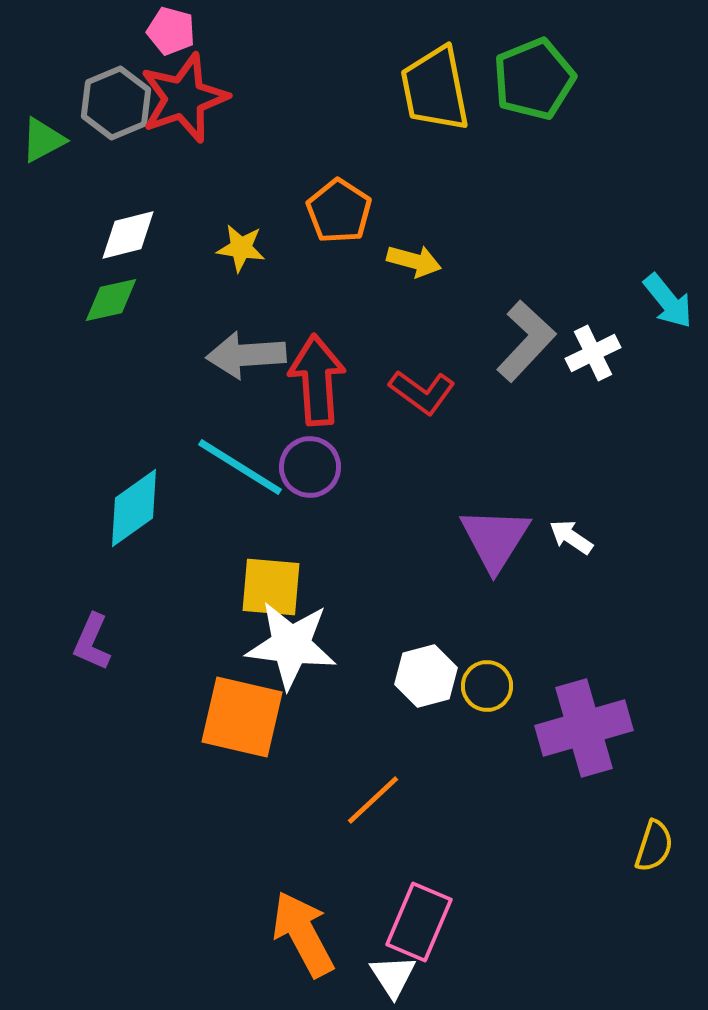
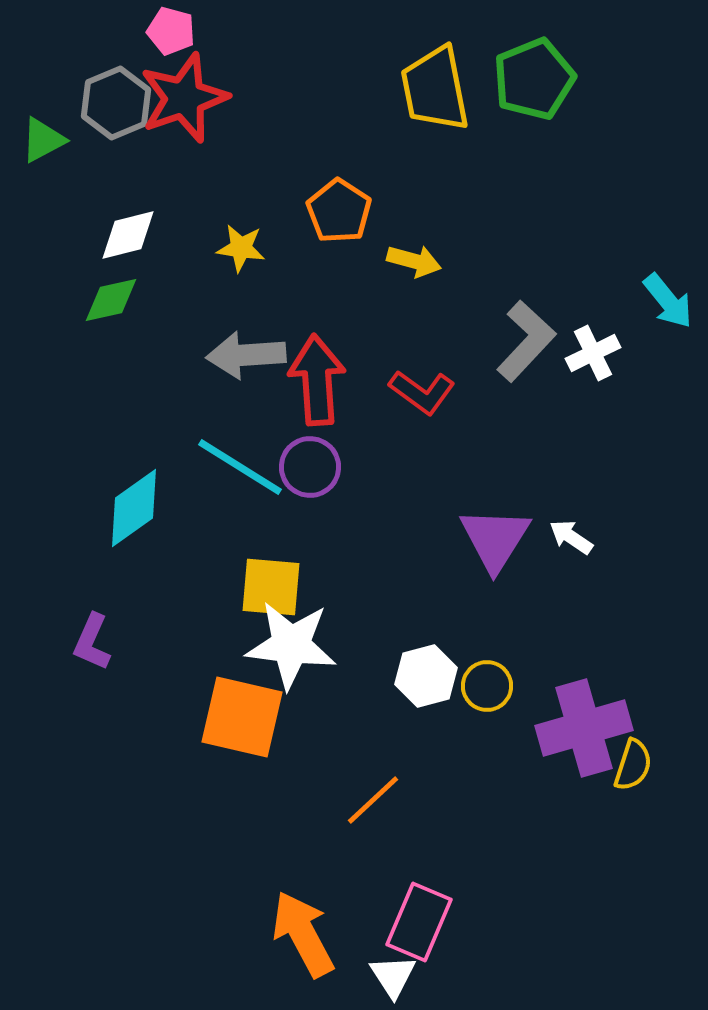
yellow semicircle: moved 21 px left, 81 px up
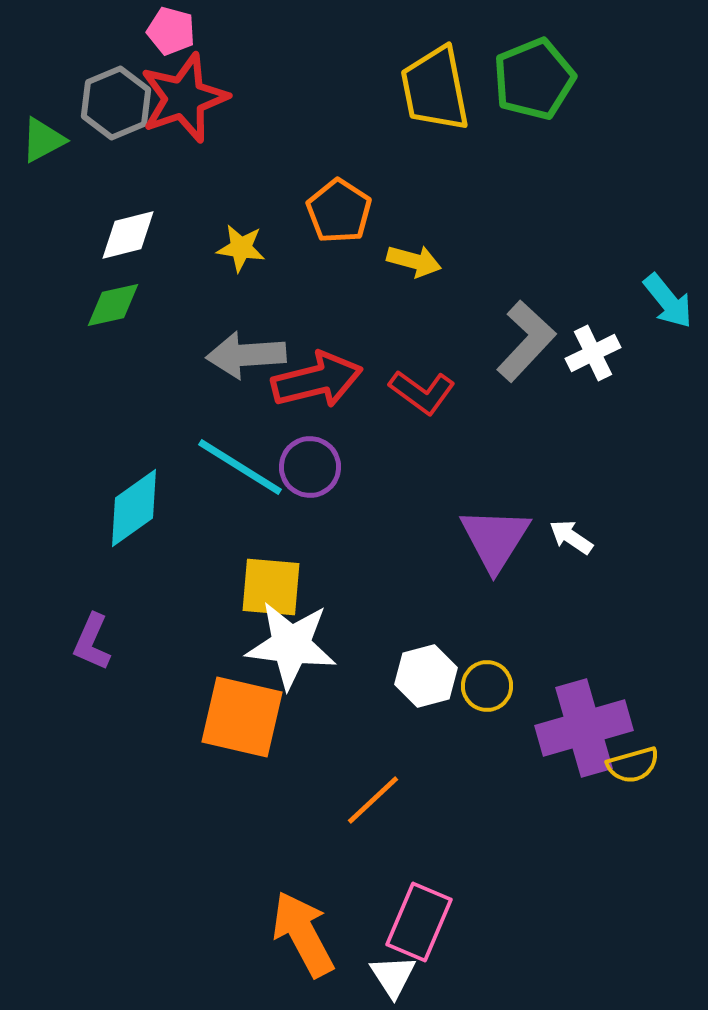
green diamond: moved 2 px right, 5 px down
red arrow: rotated 80 degrees clockwise
yellow semicircle: rotated 56 degrees clockwise
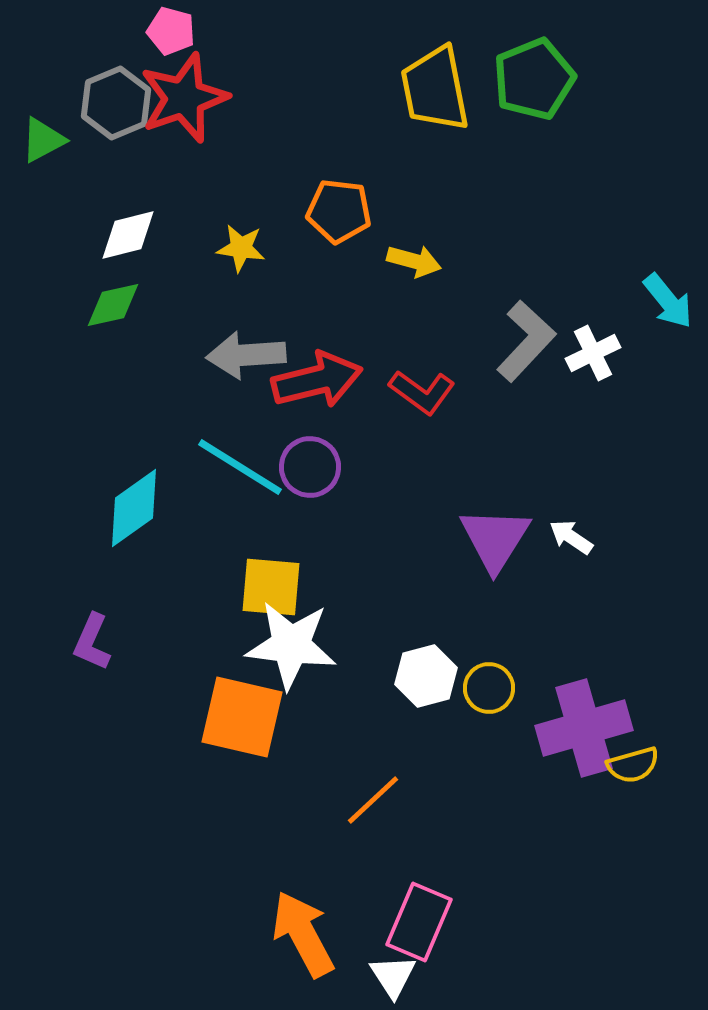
orange pentagon: rotated 26 degrees counterclockwise
yellow circle: moved 2 px right, 2 px down
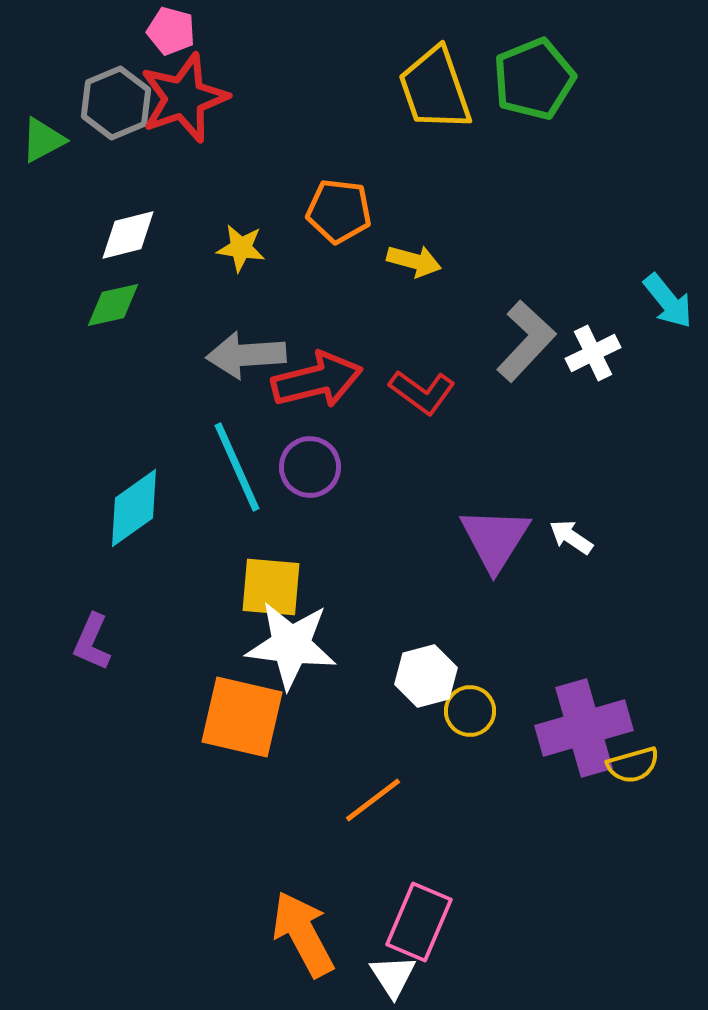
yellow trapezoid: rotated 8 degrees counterclockwise
cyan line: moved 3 px left; rotated 34 degrees clockwise
yellow circle: moved 19 px left, 23 px down
orange line: rotated 6 degrees clockwise
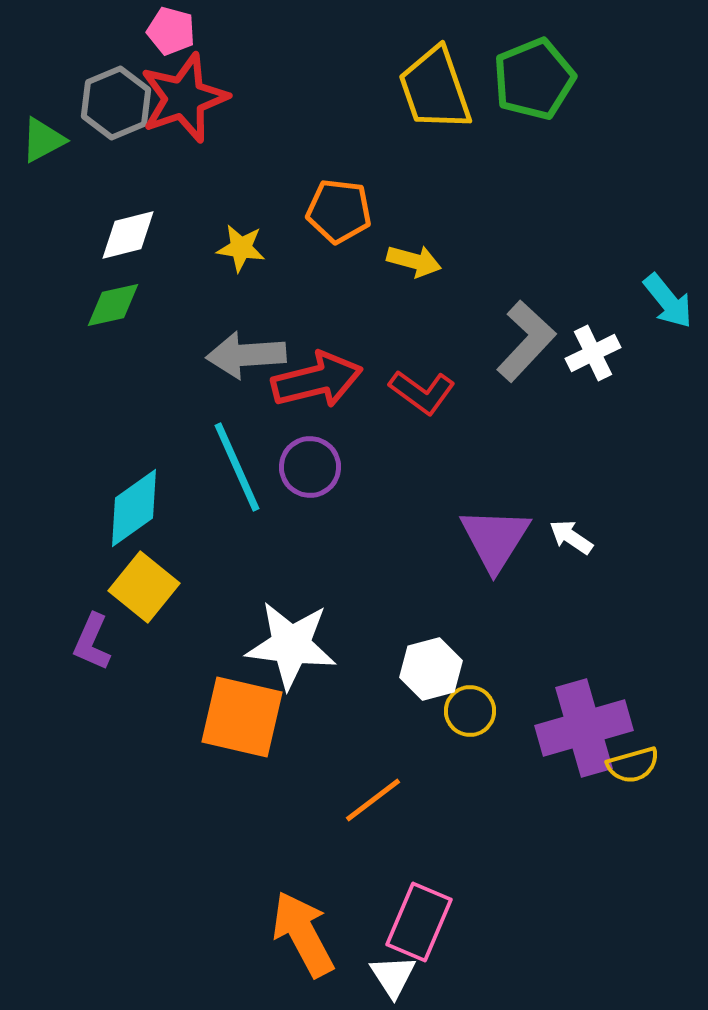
yellow square: moved 127 px left; rotated 34 degrees clockwise
white hexagon: moved 5 px right, 7 px up
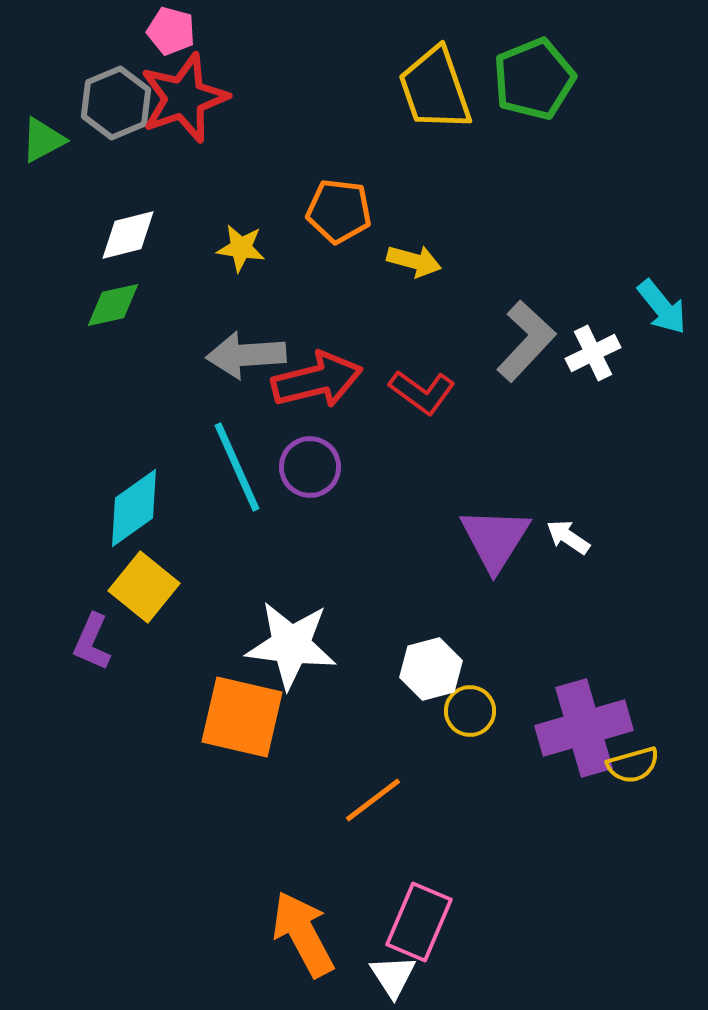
cyan arrow: moved 6 px left, 6 px down
white arrow: moved 3 px left
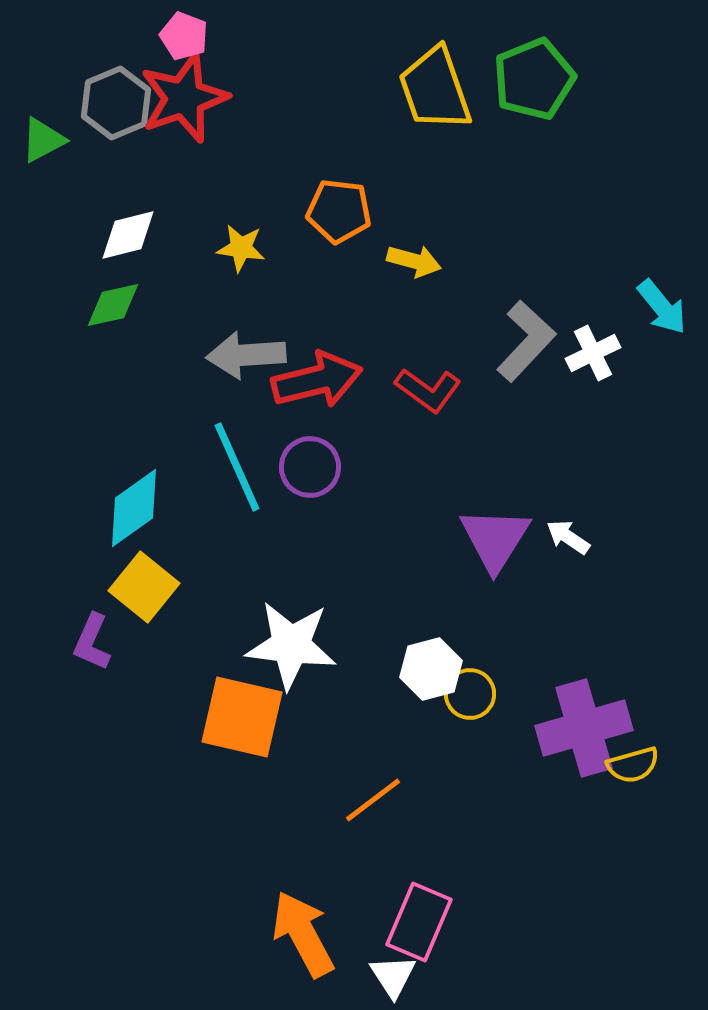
pink pentagon: moved 13 px right, 5 px down; rotated 6 degrees clockwise
red L-shape: moved 6 px right, 2 px up
yellow circle: moved 17 px up
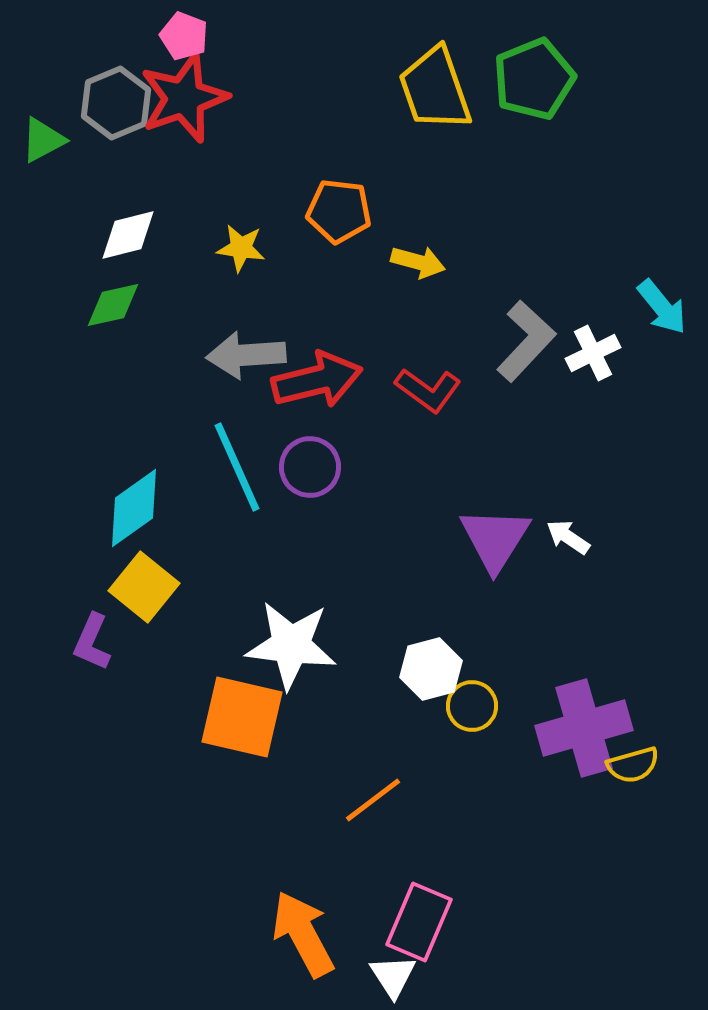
yellow arrow: moved 4 px right, 1 px down
yellow circle: moved 2 px right, 12 px down
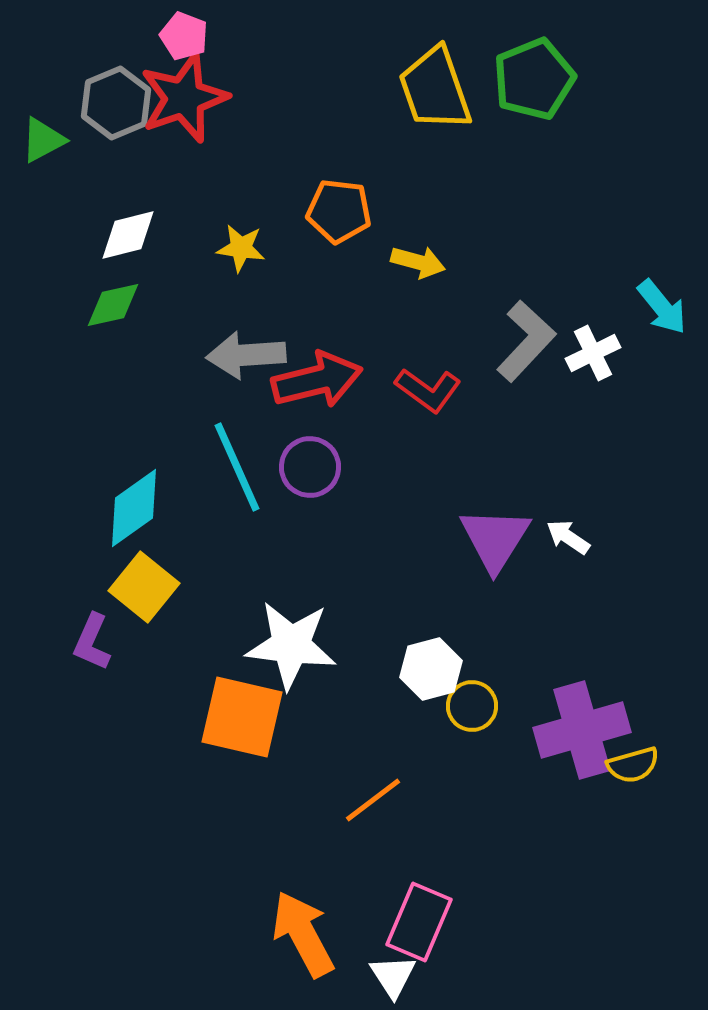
purple cross: moved 2 px left, 2 px down
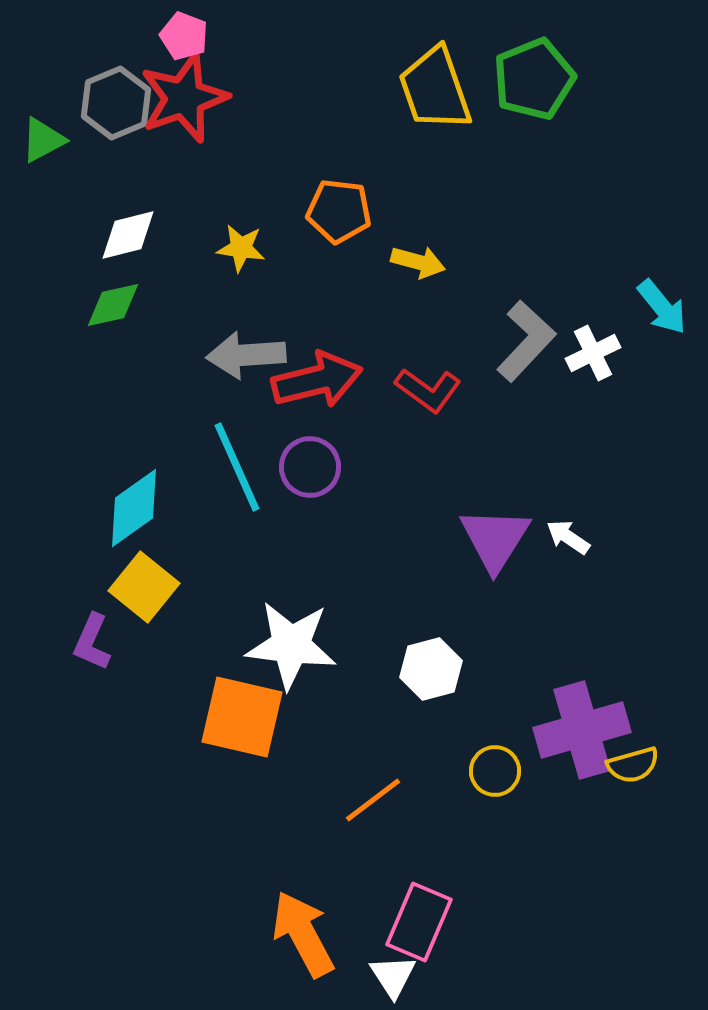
yellow circle: moved 23 px right, 65 px down
